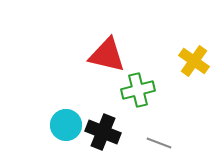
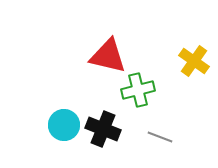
red triangle: moved 1 px right, 1 px down
cyan circle: moved 2 px left
black cross: moved 3 px up
gray line: moved 1 px right, 6 px up
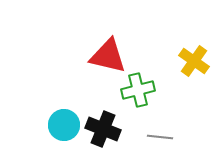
gray line: rotated 15 degrees counterclockwise
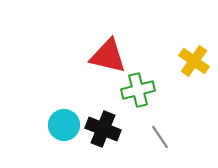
gray line: rotated 50 degrees clockwise
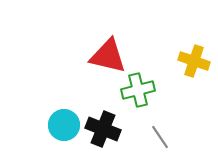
yellow cross: rotated 16 degrees counterclockwise
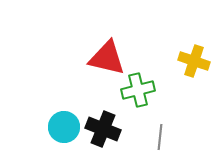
red triangle: moved 1 px left, 2 px down
cyan circle: moved 2 px down
gray line: rotated 40 degrees clockwise
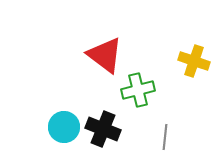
red triangle: moved 2 px left, 3 px up; rotated 24 degrees clockwise
gray line: moved 5 px right
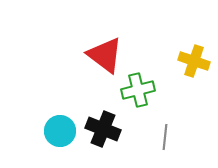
cyan circle: moved 4 px left, 4 px down
